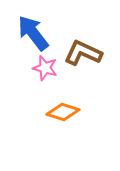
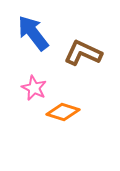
pink star: moved 11 px left, 20 px down; rotated 10 degrees clockwise
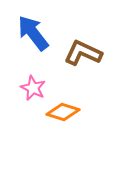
pink star: moved 1 px left
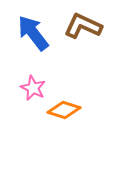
brown L-shape: moved 27 px up
orange diamond: moved 1 px right, 2 px up
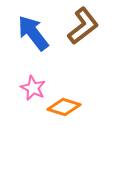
brown L-shape: rotated 117 degrees clockwise
orange diamond: moved 3 px up
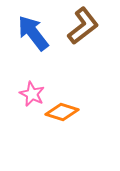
pink star: moved 1 px left, 6 px down
orange diamond: moved 2 px left, 5 px down
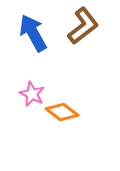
blue arrow: rotated 9 degrees clockwise
orange diamond: rotated 20 degrees clockwise
